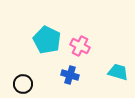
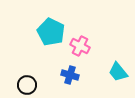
cyan pentagon: moved 4 px right, 8 px up
cyan trapezoid: rotated 145 degrees counterclockwise
black circle: moved 4 px right, 1 px down
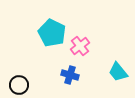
cyan pentagon: moved 1 px right, 1 px down
pink cross: rotated 24 degrees clockwise
black circle: moved 8 px left
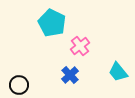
cyan pentagon: moved 10 px up
blue cross: rotated 30 degrees clockwise
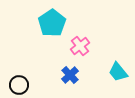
cyan pentagon: rotated 12 degrees clockwise
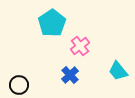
cyan trapezoid: moved 1 px up
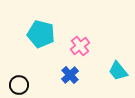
cyan pentagon: moved 11 px left, 11 px down; rotated 24 degrees counterclockwise
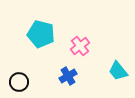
blue cross: moved 2 px left, 1 px down; rotated 12 degrees clockwise
black circle: moved 3 px up
